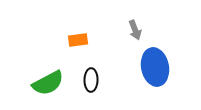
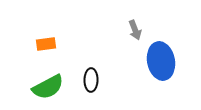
orange rectangle: moved 32 px left, 4 px down
blue ellipse: moved 6 px right, 6 px up
green semicircle: moved 4 px down
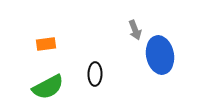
blue ellipse: moved 1 px left, 6 px up
black ellipse: moved 4 px right, 6 px up
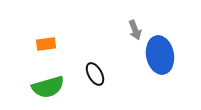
black ellipse: rotated 30 degrees counterclockwise
green semicircle: rotated 12 degrees clockwise
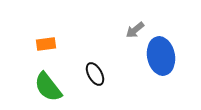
gray arrow: rotated 72 degrees clockwise
blue ellipse: moved 1 px right, 1 px down
green semicircle: rotated 68 degrees clockwise
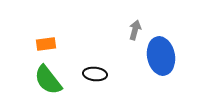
gray arrow: rotated 144 degrees clockwise
black ellipse: rotated 55 degrees counterclockwise
green semicircle: moved 7 px up
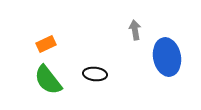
gray arrow: rotated 24 degrees counterclockwise
orange rectangle: rotated 18 degrees counterclockwise
blue ellipse: moved 6 px right, 1 px down
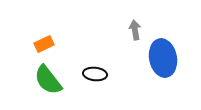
orange rectangle: moved 2 px left
blue ellipse: moved 4 px left, 1 px down
